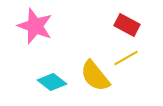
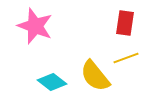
red rectangle: moved 2 px left, 2 px up; rotated 70 degrees clockwise
yellow line: rotated 10 degrees clockwise
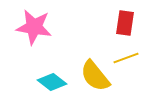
pink star: moved 1 px left, 1 px down; rotated 12 degrees counterclockwise
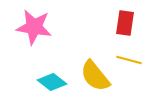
yellow line: moved 3 px right, 2 px down; rotated 35 degrees clockwise
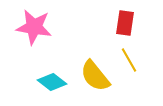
yellow line: rotated 45 degrees clockwise
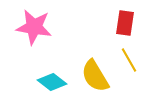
yellow semicircle: rotated 8 degrees clockwise
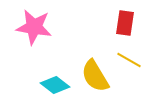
yellow line: rotated 30 degrees counterclockwise
cyan diamond: moved 3 px right, 3 px down
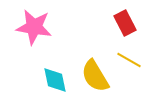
red rectangle: rotated 35 degrees counterclockwise
cyan diamond: moved 5 px up; rotated 40 degrees clockwise
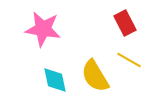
pink star: moved 9 px right, 2 px down
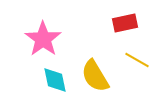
red rectangle: rotated 75 degrees counterclockwise
pink star: moved 10 px down; rotated 27 degrees clockwise
yellow line: moved 8 px right
